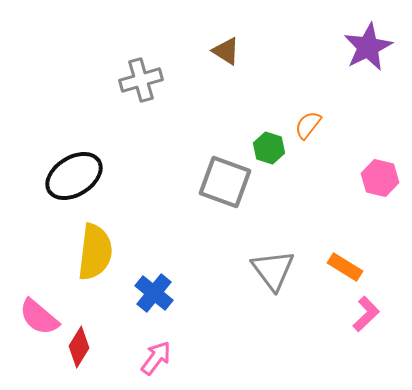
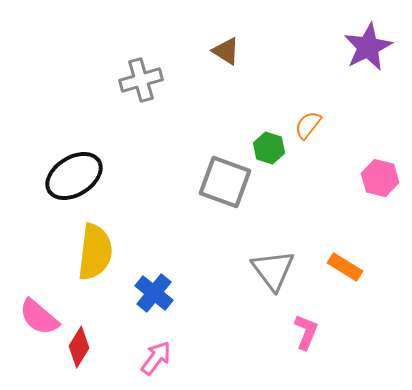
pink L-shape: moved 60 px left, 18 px down; rotated 24 degrees counterclockwise
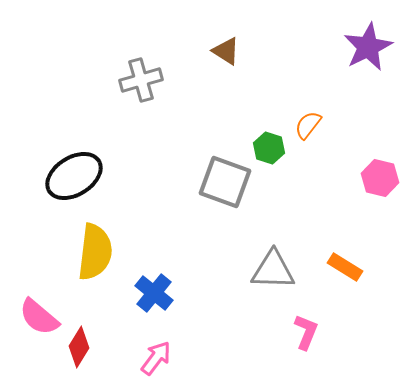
gray triangle: rotated 51 degrees counterclockwise
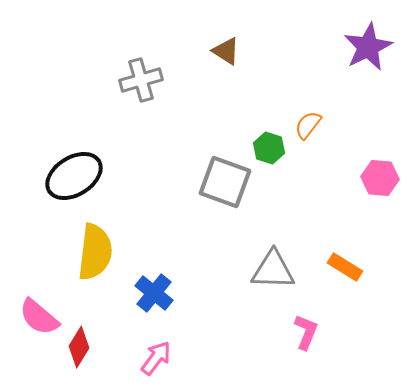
pink hexagon: rotated 9 degrees counterclockwise
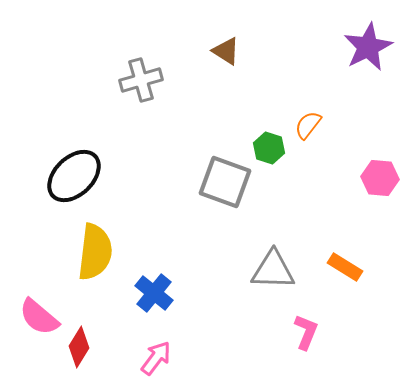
black ellipse: rotated 12 degrees counterclockwise
